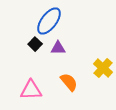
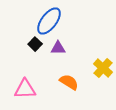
orange semicircle: rotated 18 degrees counterclockwise
pink triangle: moved 6 px left, 1 px up
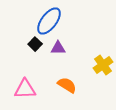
yellow cross: moved 3 px up; rotated 12 degrees clockwise
orange semicircle: moved 2 px left, 3 px down
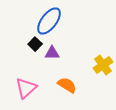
purple triangle: moved 6 px left, 5 px down
pink triangle: moved 1 px right, 1 px up; rotated 40 degrees counterclockwise
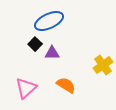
blue ellipse: rotated 28 degrees clockwise
orange semicircle: moved 1 px left
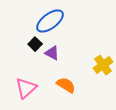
blue ellipse: moved 1 px right; rotated 12 degrees counterclockwise
purple triangle: rotated 28 degrees clockwise
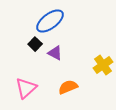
purple triangle: moved 3 px right
orange semicircle: moved 2 px right, 2 px down; rotated 54 degrees counterclockwise
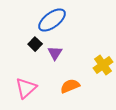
blue ellipse: moved 2 px right, 1 px up
purple triangle: rotated 35 degrees clockwise
orange semicircle: moved 2 px right, 1 px up
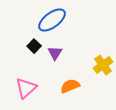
black square: moved 1 px left, 2 px down
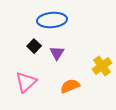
blue ellipse: rotated 32 degrees clockwise
purple triangle: moved 2 px right
yellow cross: moved 1 px left, 1 px down
pink triangle: moved 6 px up
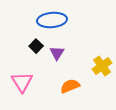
black square: moved 2 px right
pink triangle: moved 4 px left; rotated 20 degrees counterclockwise
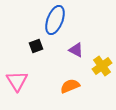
blue ellipse: moved 3 px right; rotated 64 degrees counterclockwise
black square: rotated 24 degrees clockwise
purple triangle: moved 19 px right, 3 px up; rotated 35 degrees counterclockwise
pink triangle: moved 5 px left, 1 px up
